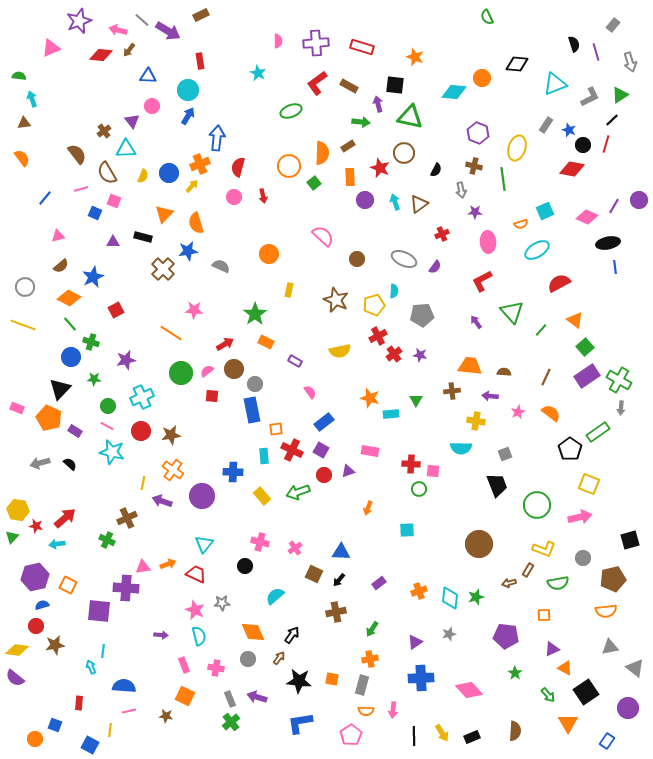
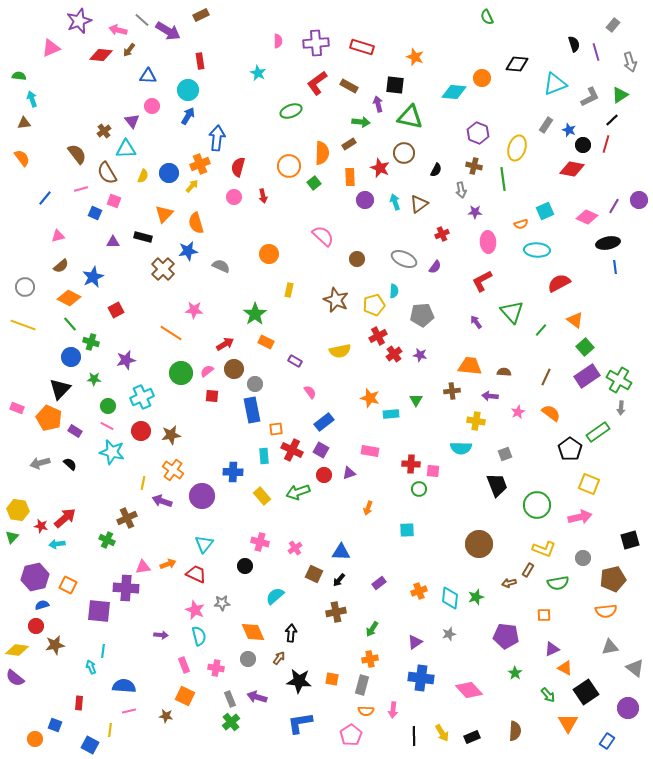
brown rectangle at (348, 146): moved 1 px right, 2 px up
cyan ellipse at (537, 250): rotated 35 degrees clockwise
purple triangle at (348, 471): moved 1 px right, 2 px down
red star at (36, 526): moved 5 px right
black arrow at (292, 635): moved 1 px left, 2 px up; rotated 30 degrees counterclockwise
blue cross at (421, 678): rotated 10 degrees clockwise
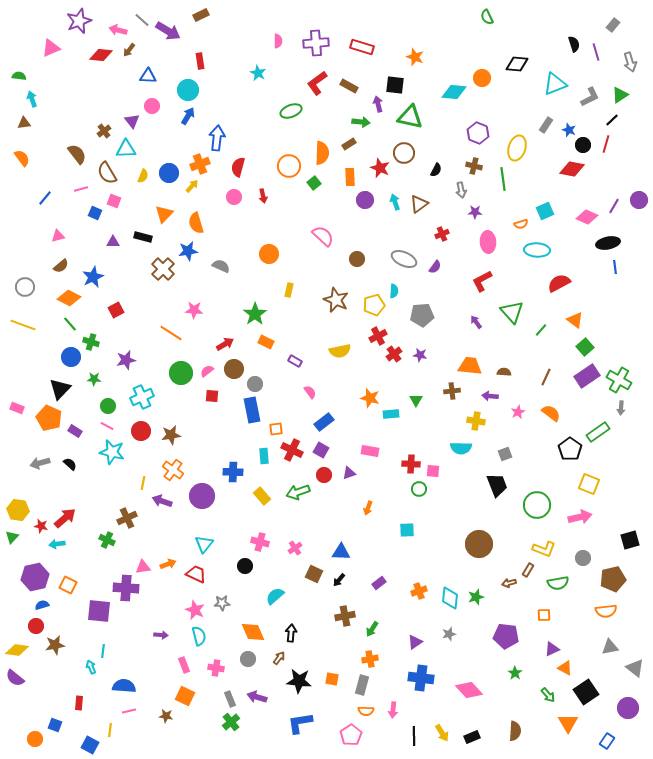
brown cross at (336, 612): moved 9 px right, 4 px down
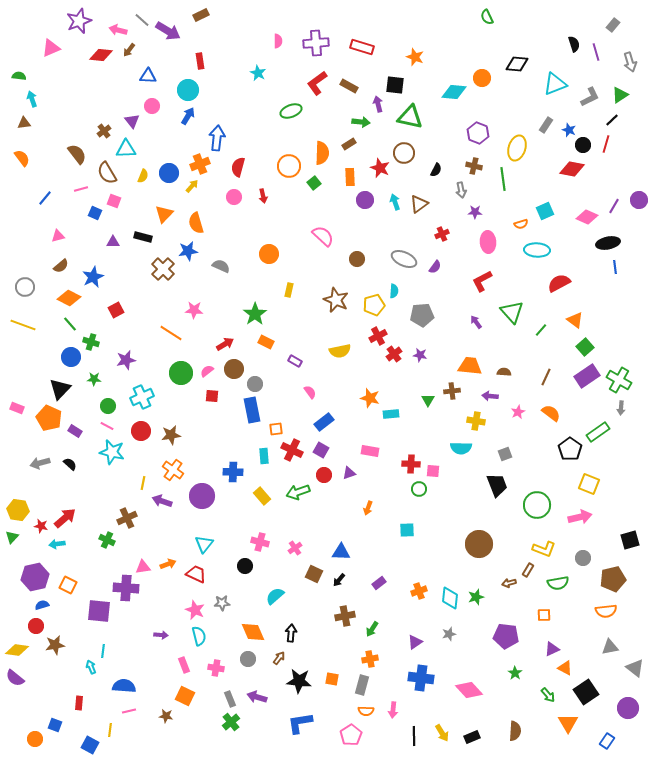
green triangle at (416, 400): moved 12 px right
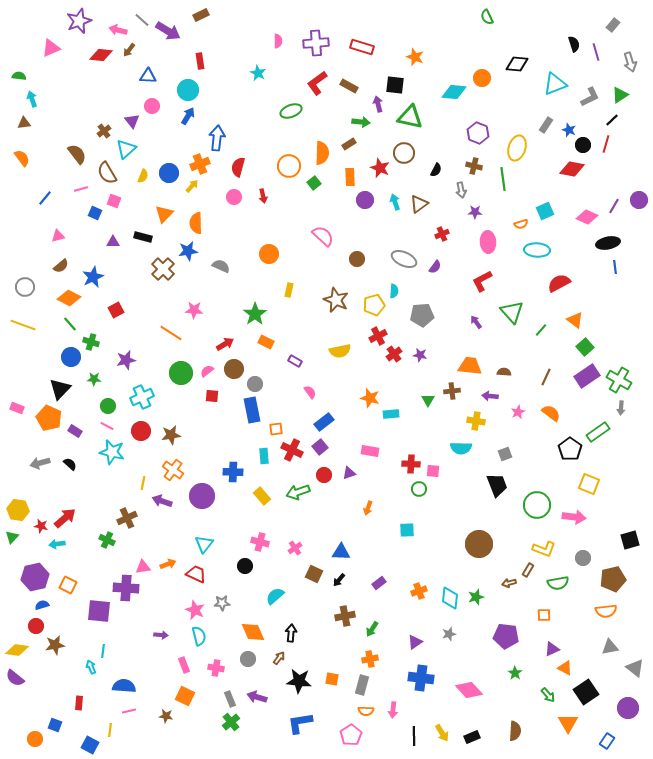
cyan triangle at (126, 149): rotated 40 degrees counterclockwise
orange semicircle at (196, 223): rotated 15 degrees clockwise
purple square at (321, 450): moved 1 px left, 3 px up; rotated 21 degrees clockwise
pink arrow at (580, 517): moved 6 px left; rotated 20 degrees clockwise
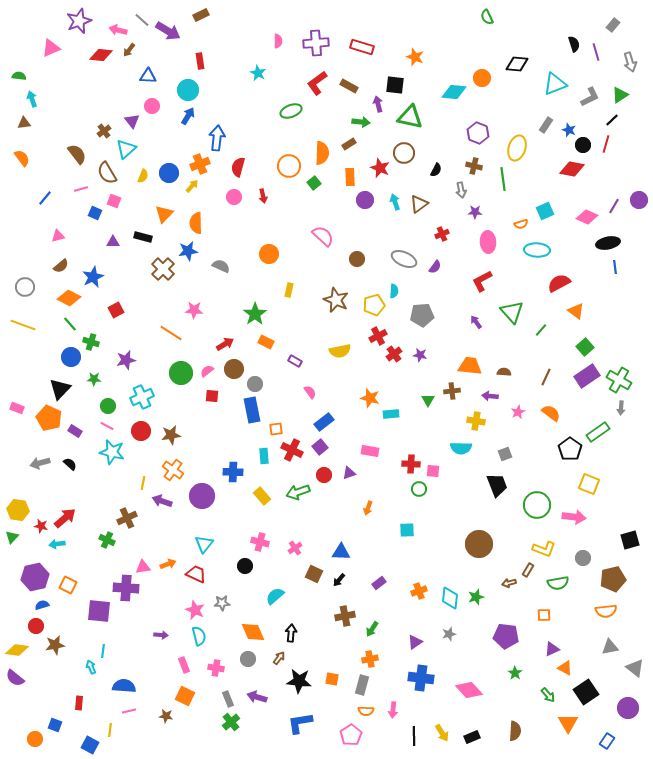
orange triangle at (575, 320): moved 1 px right, 9 px up
gray rectangle at (230, 699): moved 2 px left
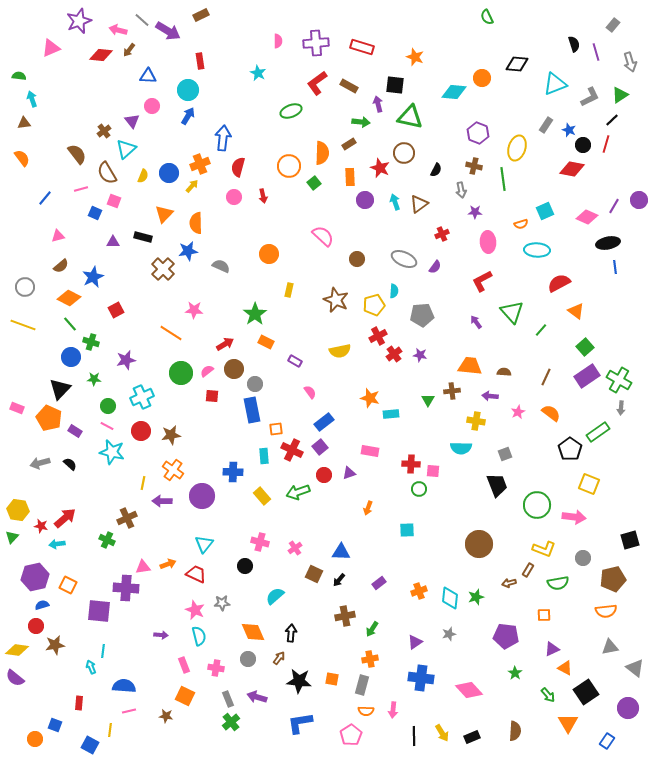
blue arrow at (217, 138): moved 6 px right
purple arrow at (162, 501): rotated 18 degrees counterclockwise
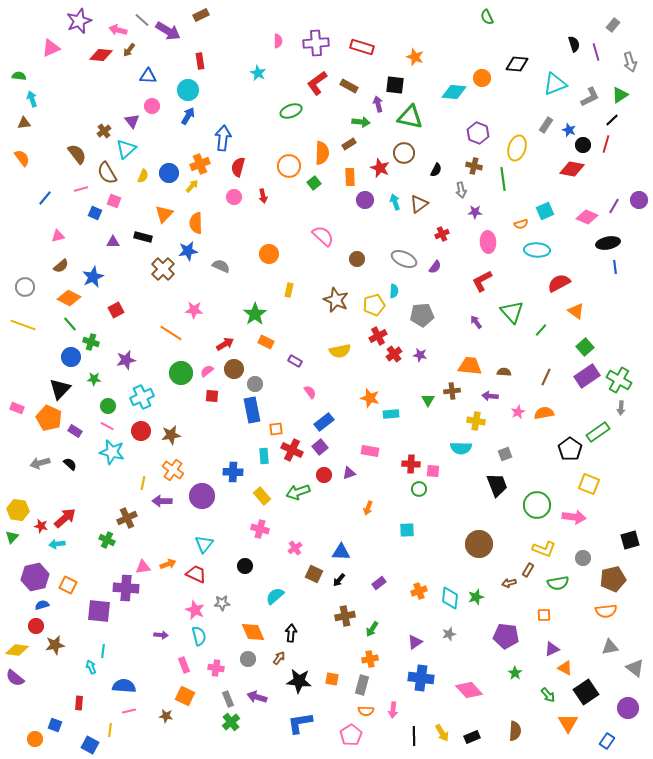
orange semicircle at (551, 413): moved 7 px left; rotated 48 degrees counterclockwise
pink cross at (260, 542): moved 13 px up
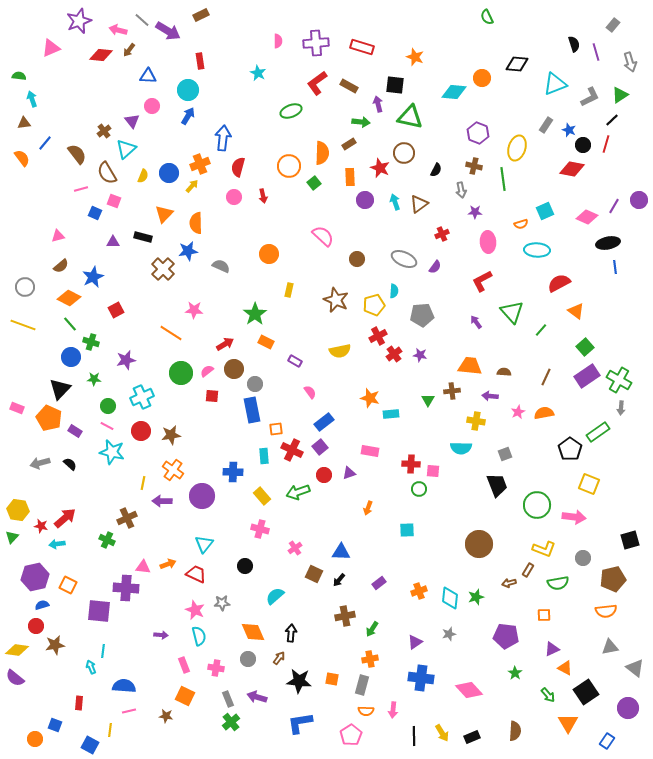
blue line at (45, 198): moved 55 px up
pink triangle at (143, 567): rotated 14 degrees clockwise
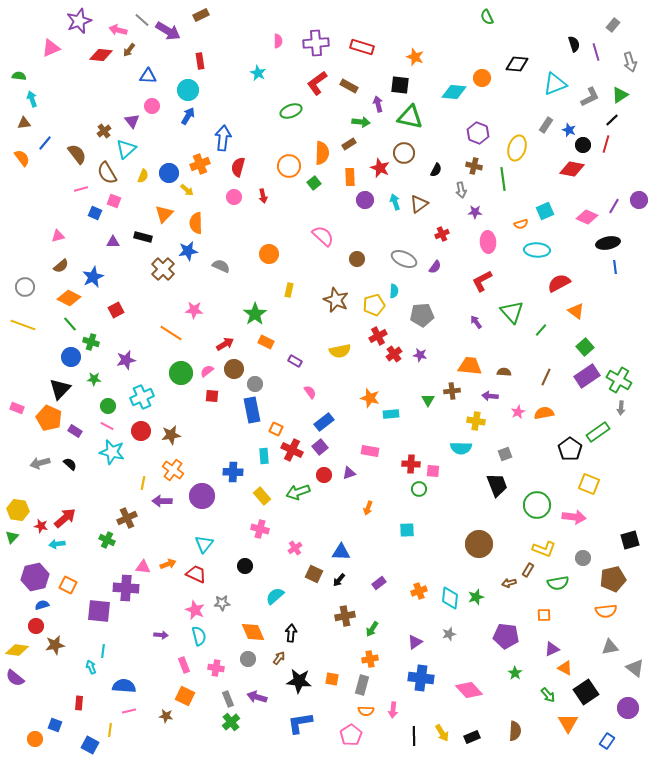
black square at (395, 85): moved 5 px right
yellow arrow at (192, 186): moved 5 px left, 4 px down; rotated 88 degrees clockwise
orange square at (276, 429): rotated 32 degrees clockwise
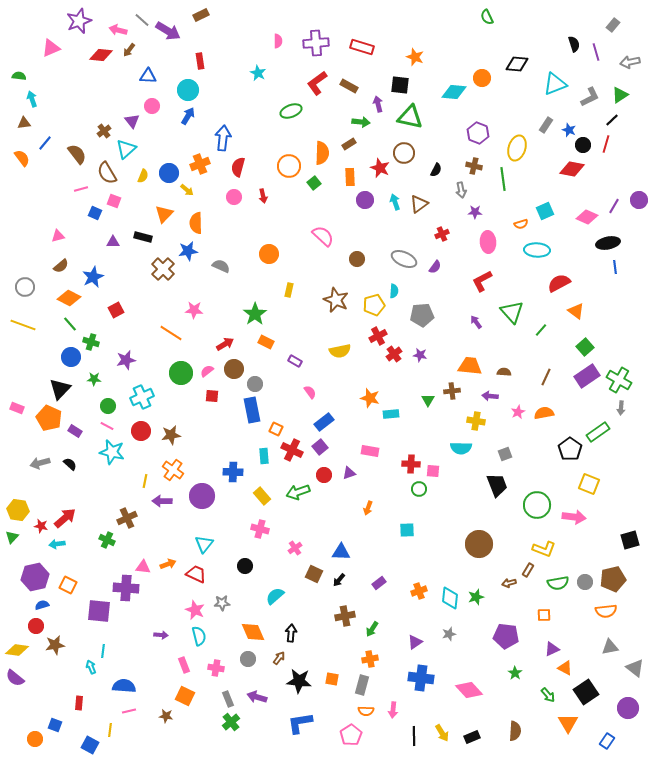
gray arrow at (630, 62): rotated 96 degrees clockwise
yellow line at (143, 483): moved 2 px right, 2 px up
gray circle at (583, 558): moved 2 px right, 24 px down
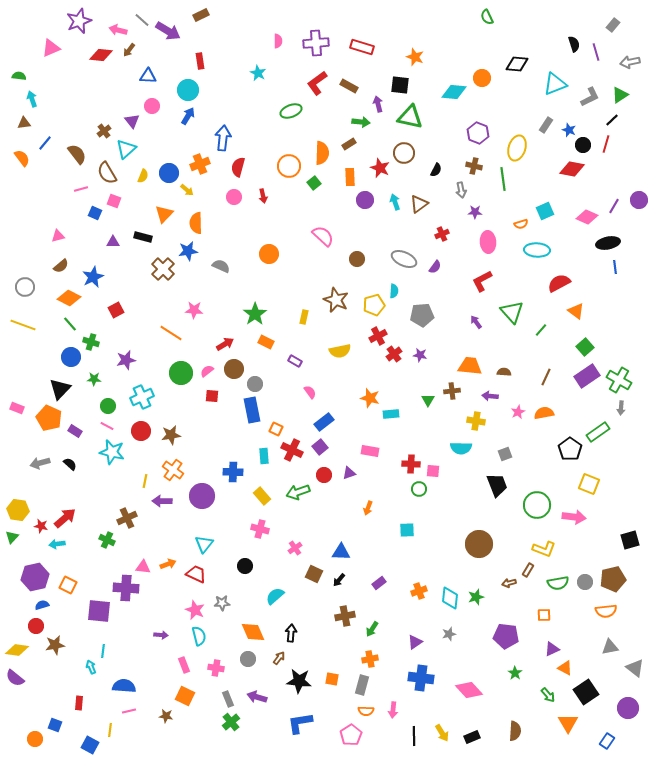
yellow rectangle at (289, 290): moved 15 px right, 27 px down
